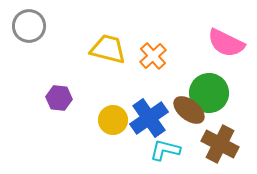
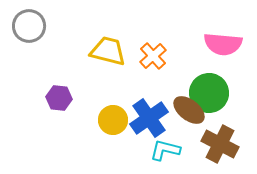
pink semicircle: moved 3 px left, 1 px down; rotated 21 degrees counterclockwise
yellow trapezoid: moved 2 px down
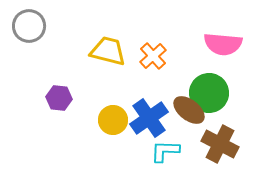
cyan L-shape: moved 1 px down; rotated 12 degrees counterclockwise
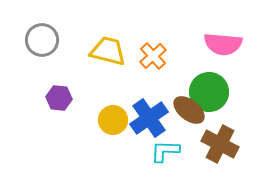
gray circle: moved 13 px right, 14 px down
green circle: moved 1 px up
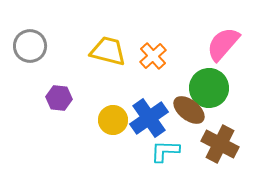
gray circle: moved 12 px left, 6 px down
pink semicircle: rotated 126 degrees clockwise
green circle: moved 4 px up
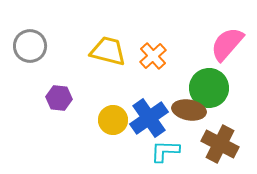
pink semicircle: moved 4 px right
brown ellipse: rotated 28 degrees counterclockwise
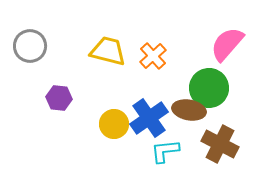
yellow circle: moved 1 px right, 4 px down
cyan L-shape: rotated 8 degrees counterclockwise
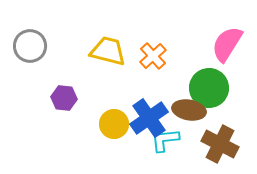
pink semicircle: rotated 9 degrees counterclockwise
purple hexagon: moved 5 px right
cyan L-shape: moved 11 px up
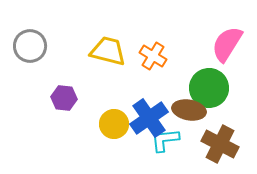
orange cross: rotated 16 degrees counterclockwise
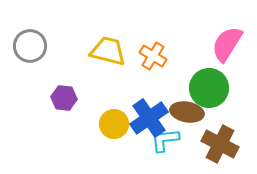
brown ellipse: moved 2 px left, 2 px down
